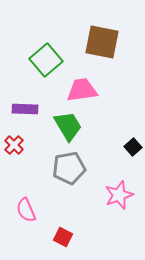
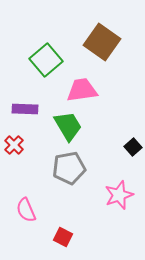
brown square: rotated 24 degrees clockwise
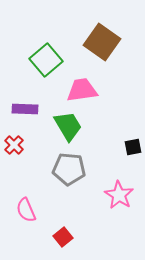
black square: rotated 30 degrees clockwise
gray pentagon: moved 1 px down; rotated 16 degrees clockwise
pink star: rotated 20 degrees counterclockwise
red square: rotated 24 degrees clockwise
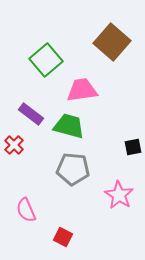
brown square: moved 10 px right; rotated 6 degrees clockwise
purple rectangle: moved 6 px right, 5 px down; rotated 35 degrees clockwise
green trapezoid: moved 1 px right; rotated 44 degrees counterclockwise
gray pentagon: moved 4 px right
red square: rotated 24 degrees counterclockwise
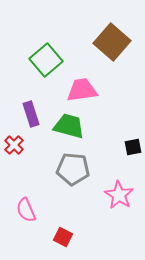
purple rectangle: rotated 35 degrees clockwise
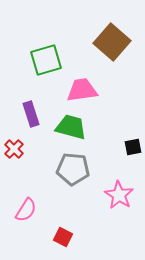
green square: rotated 24 degrees clockwise
green trapezoid: moved 2 px right, 1 px down
red cross: moved 4 px down
pink semicircle: rotated 125 degrees counterclockwise
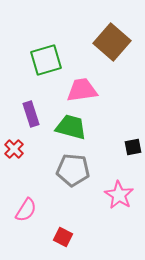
gray pentagon: moved 1 px down
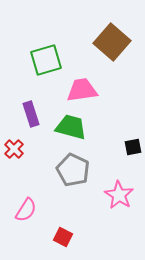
gray pentagon: rotated 20 degrees clockwise
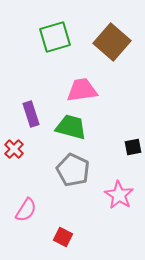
green square: moved 9 px right, 23 px up
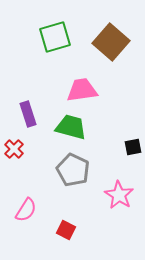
brown square: moved 1 px left
purple rectangle: moved 3 px left
red square: moved 3 px right, 7 px up
